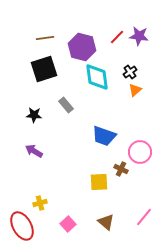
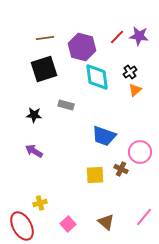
gray rectangle: rotated 35 degrees counterclockwise
yellow square: moved 4 px left, 7 px up
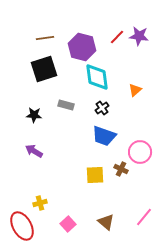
black cross: moved 28 px left, 36 px down
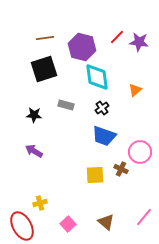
purple star: moved 6 px down
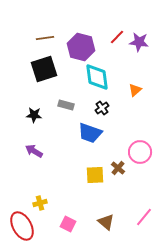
purple hexagon: moved 1 px left
blue trapezoid: moved 14 px left, 3 px up
brown cross: moved 3 px left, 1 px up; rotated 16 degrees clockwise
pink square: rotated 21 degrees counterclockwise
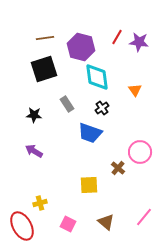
red line: rotated 14 degrees counterclockwise
orange triangle: rotated 24 degrees counterclockwise
gray rectangle: moved 1 px right, 1 px up; rotated 42 degrees clockwise
yellow square: moved 6 px left, 10 px down
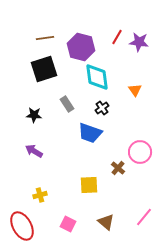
yellow cross: moved 8 px up
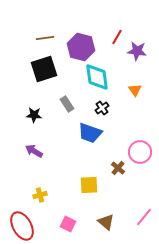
purple star: moved 2 px left, 9 px down
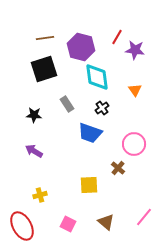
purple star: moved 2 px left, 1 px up
pink circle: moved 6 px left, 8 px up
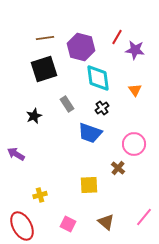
cyan diamond: moved 1 px right, 1 px down
black star: moved 1 px down; rotated 28 degrees counterclockwise
purple arrow: moved 18 px left, 3 px down
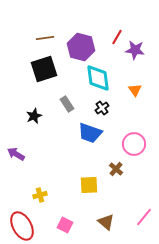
brown cross: moved 2 px left, 1 px down
pink square: moved 3 px left, 1 px down
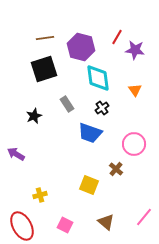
yellow square: rotated 24 degrees clockwise
